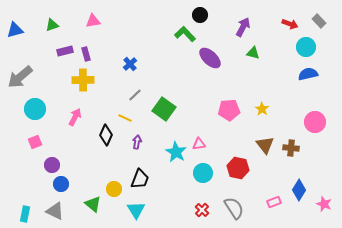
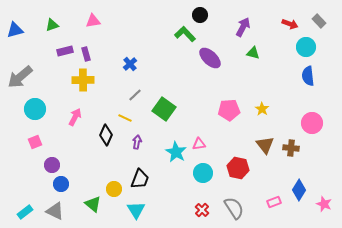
blue semicircle at (308, 74): moved 2 px down; rotated 84 degrees counterclockwise
pink circle at (315, 122): moved 3 px left, 1 px down
cyan rectangle at (25, 214): moved 2 px up; rotated 42 degrees clockwise
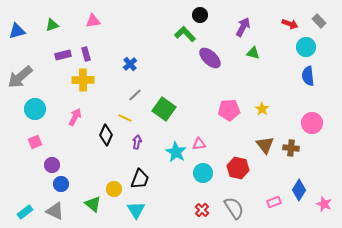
blue triangle at (15, 30): moved 2 px right, 1 px down
purple rectangle at (65, 51): moved 2 px left, 4 px down
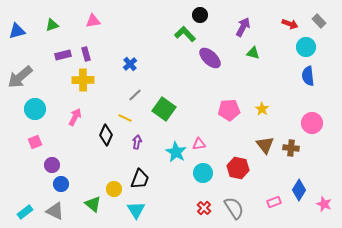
red cross at (202, 210): moved 2 px right, 2 px up
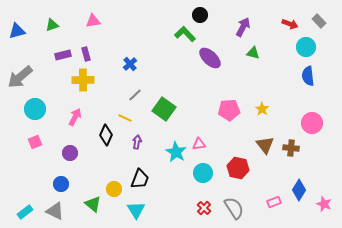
purple circle at (52, 165): moved 18 px right, 12 px up
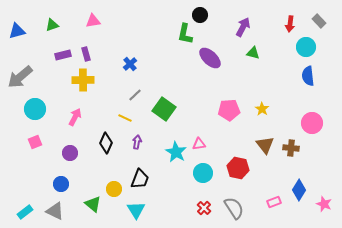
red arrow at (290, 24): rotated 77 degrees clockwise
green L-shape at (185, 34): rotated 125 degrees counterclockwise
black diamond at (106, 135): moved 8 px down
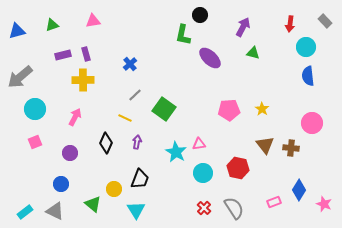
gray rectangle at (319, 21): moved 6 px right
green L-shape at (185, 34): moved 2 px left, 1 px down
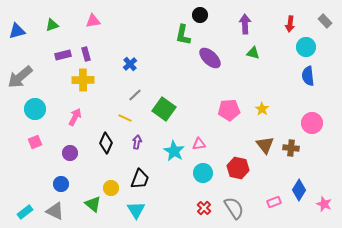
purple arrow at (243, 27): moved 2 px right, 3 px up; rotated 30 degrees counterclockwise
cyan star at (176, 152): moved 2 px left, 1 px up
yellow circle at (114, 189): moved 3 px left, 1 px up
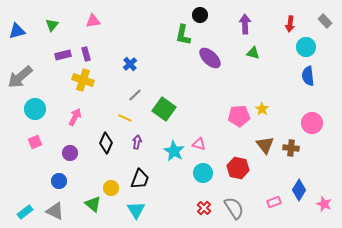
green triangle at (52, 25): rotated 32 degrees counterclockwise
yellow cross at (83, 80): rotated 20 degrees clockwise
pink pentagon at (229, 110): moved 10 px right, 6 px down
pink triangle at (199, 144): rotated 24 degrees clockwise
blue circle at (61, 184): moved 2 px left, 3 px up
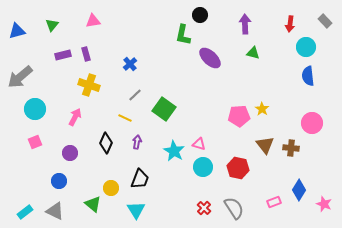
yellow cross at (83, 80): moved 6 px right, 5 px down
cyan circle at (203, 173): moved 6 px up
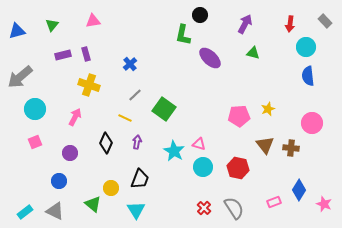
purple arrow at (245, 24): rotated 30 degrees clockwise
yellow star at (262, 109): moved 6 px right; rotated 16 degrees clockwise
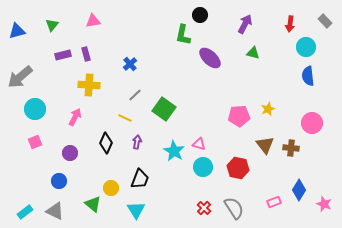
yellow cross at (89, 85): rotated 15 degrees counterclockwise
